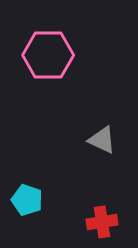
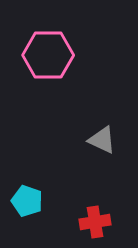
cyan pentagon: moved 1 px down
red cross: moved 7 px left
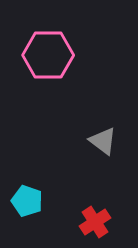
gray triangle: moved 1 px right, 1 px down; rotated 12 degrees clockwise
red cross: rotated 24 degrees counterclockwise
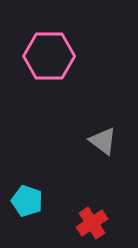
pink hexagon: moved 1 px right, 1 px down
red cross: moved 3 px left, 1 px down
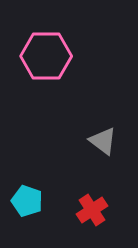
pink hexagon: moved 3 px left
red cross: moved 13 px up
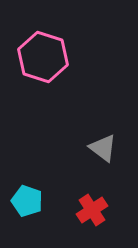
pink hexagon: moved 3 px left, 1 px down; rotated 18 degrees clockwise
gray triangle: moved 7 px down
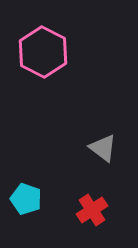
pink hexagon: moved 5 px up; rotated 9 degrees clockwise
cyan pentagon: moved 1 px left, 2 px up
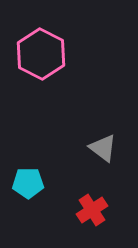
pink hexagon: moved 2 px left, 2 px down
cyan pentagon: moved 2 px right, 16 px up; rotated 20 degrees counterclockwise
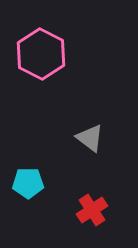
gray triangle: moved 13 px left, 10 px up
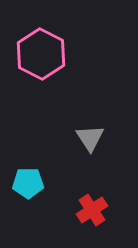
gray triangle: rotated 20 degrees clockwise
